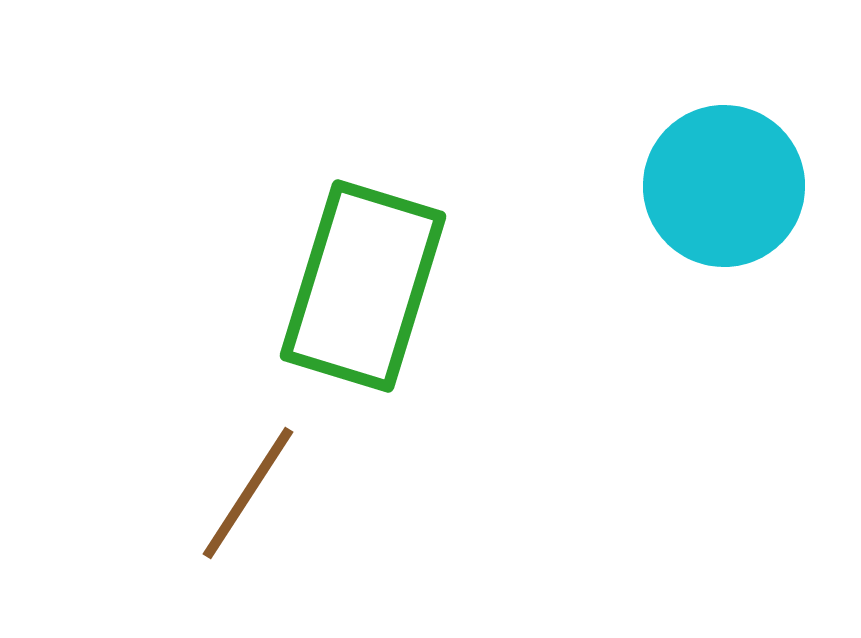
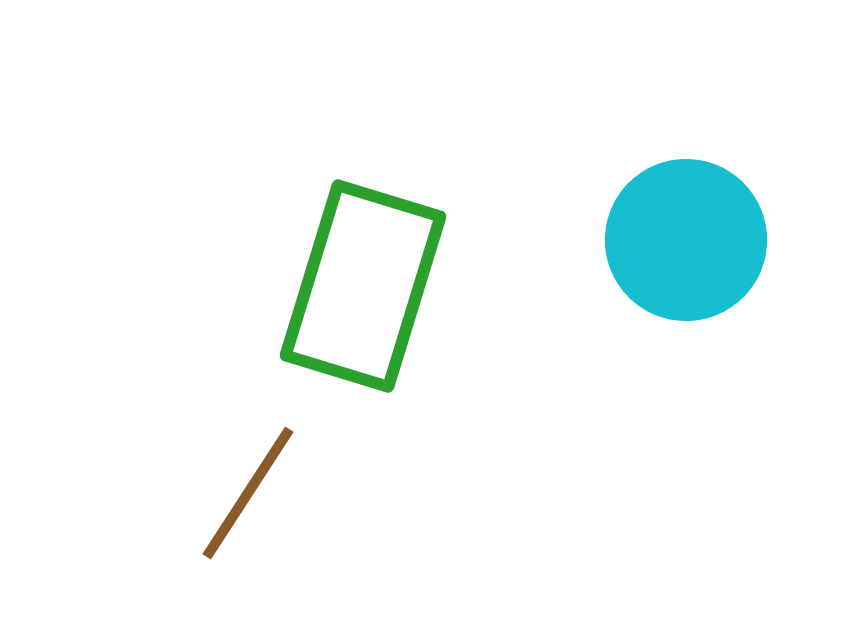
cyan circle: moved 38 px left, 54 px down
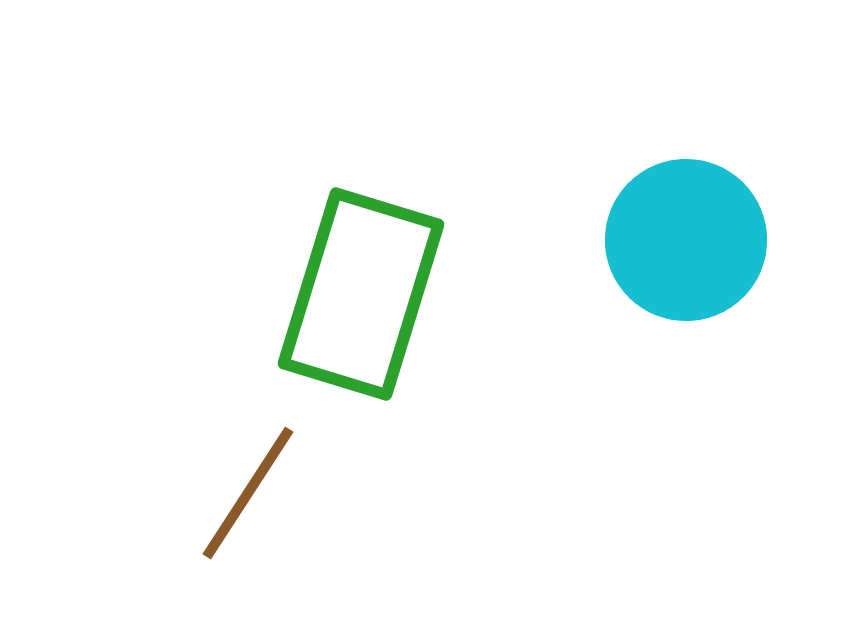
green rectangle: moved 2 px left, 8 px down
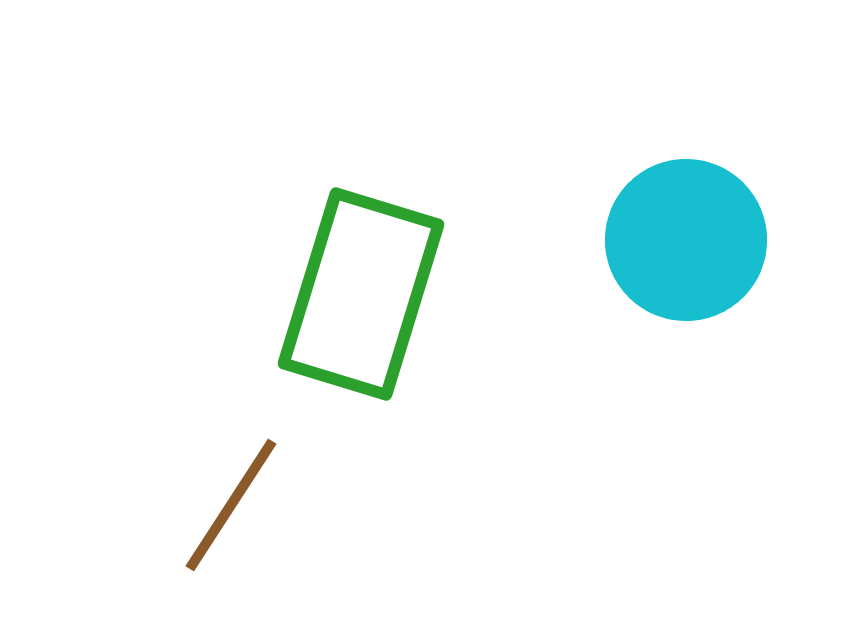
brown line: moved 17 px left, 12 px down
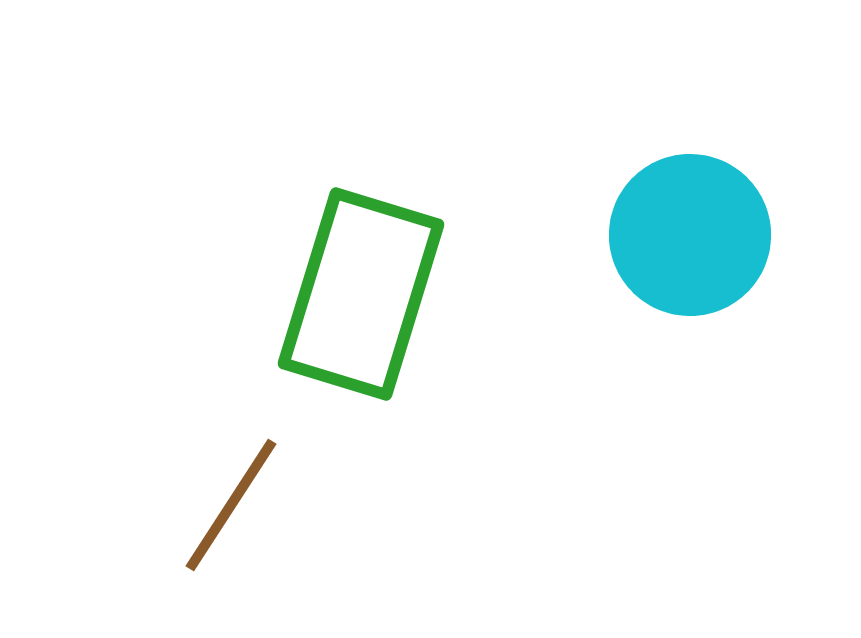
cyan circle: moved 4 px right, 5 px up
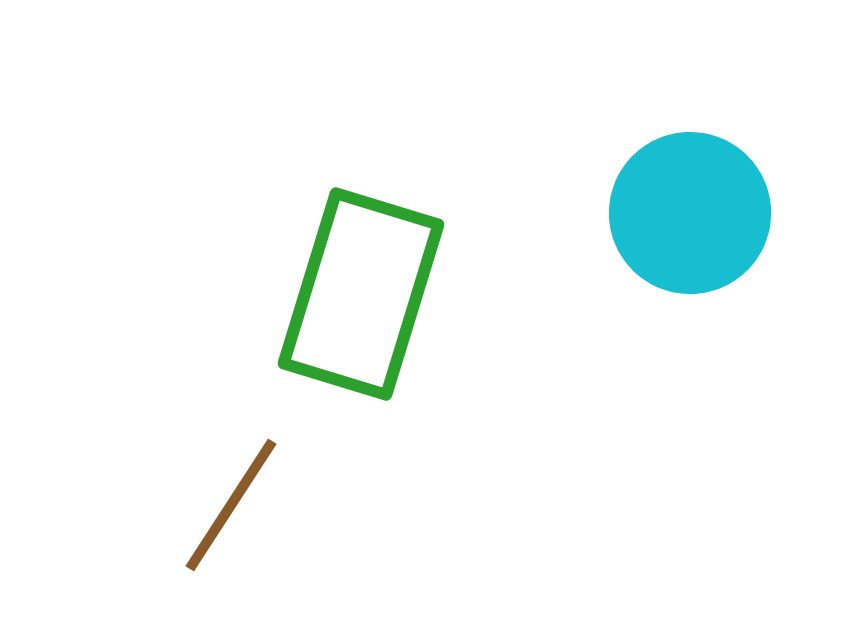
cyan circle: moved 22 px up
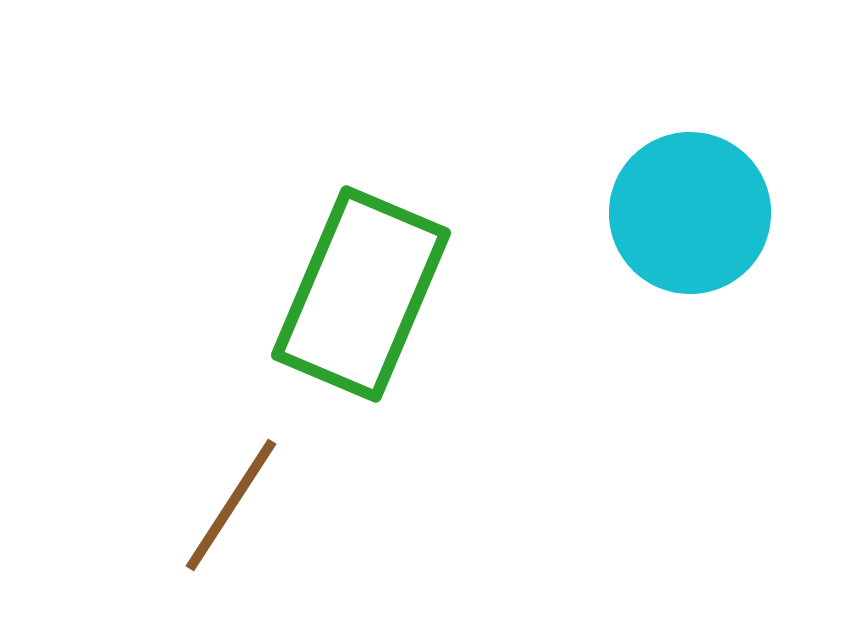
green rectangle: rotated 6 degrees clockwise
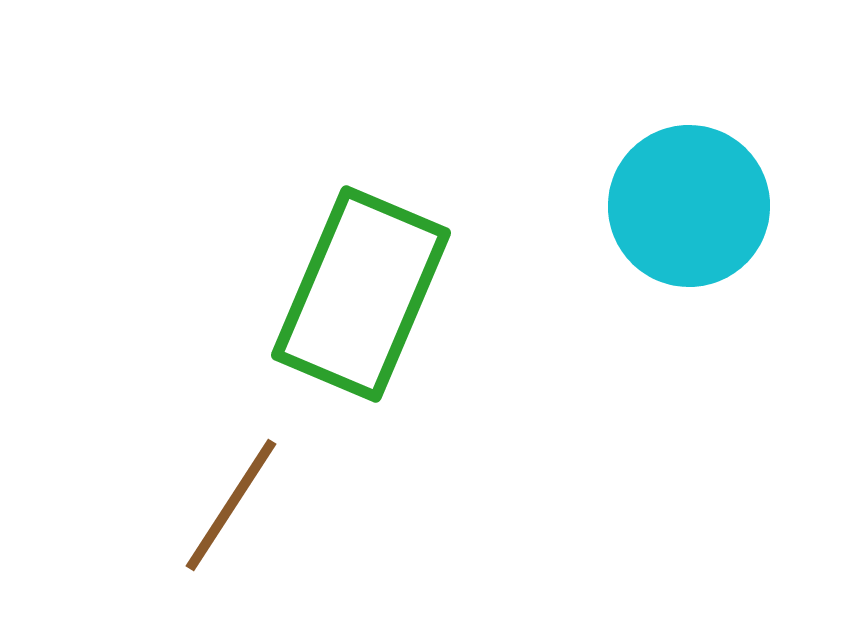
cyan circle: moved 1 px left, 7 px up
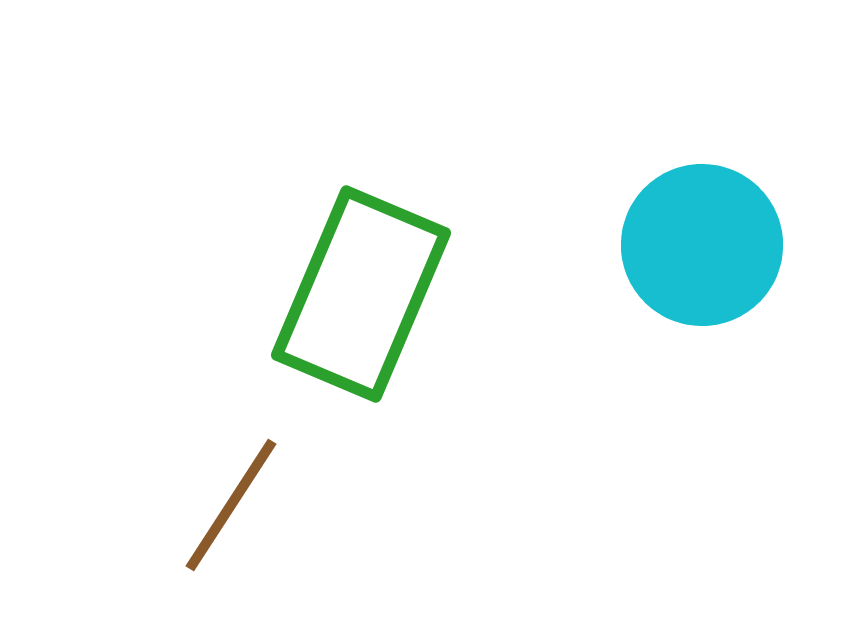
cyan circle: moved 13 px right, 39 px down
